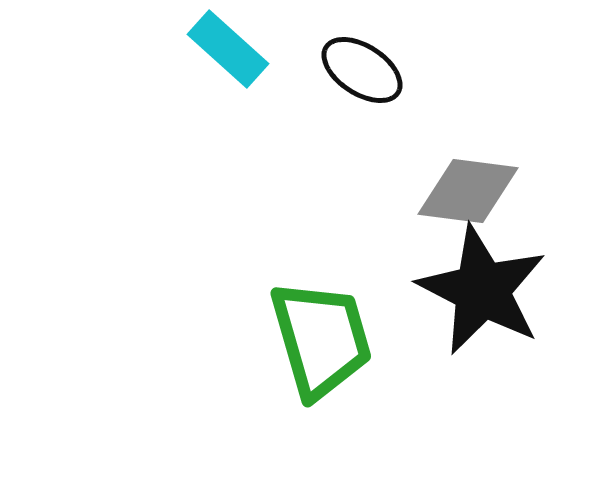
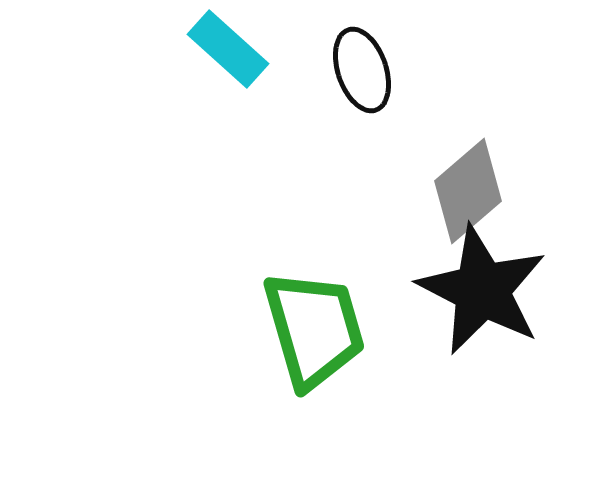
black ellipse: rotated 38 degrees clockwise
gray diamond: rotated 48 degrees counterclockwise
green trapezoid: moved 7 px left, 10 px up
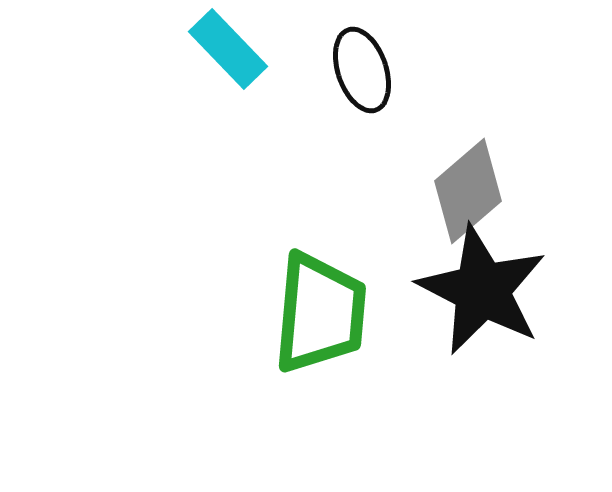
cyan rectangle: rotated 4 degrees clockwise
green trapezoid: moved 6 px right, 16 px up; rotated 21 degrees clockwise
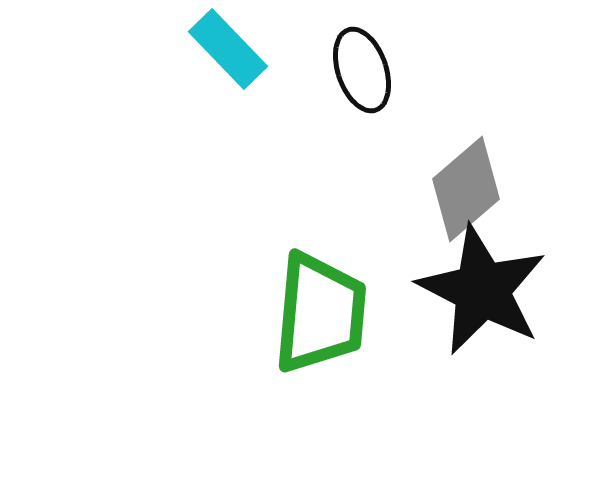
gray diamond: moved 2 px left, 2 px up
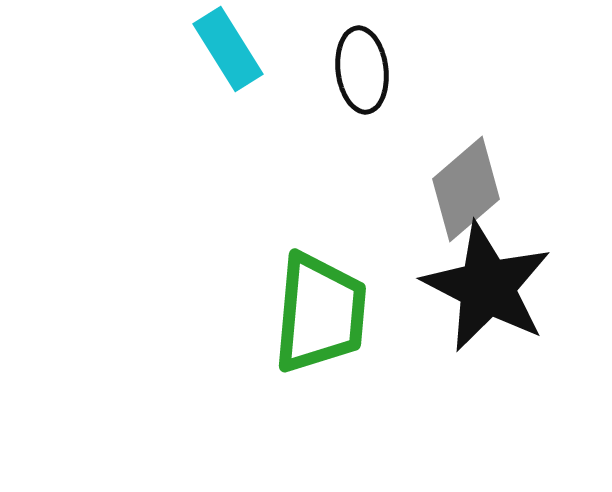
cyan rectangle: rotated 12 degrees clockwise
black ellipse: rotated 12 degrees clockwise
black star: moved 5 px right, 3 px up
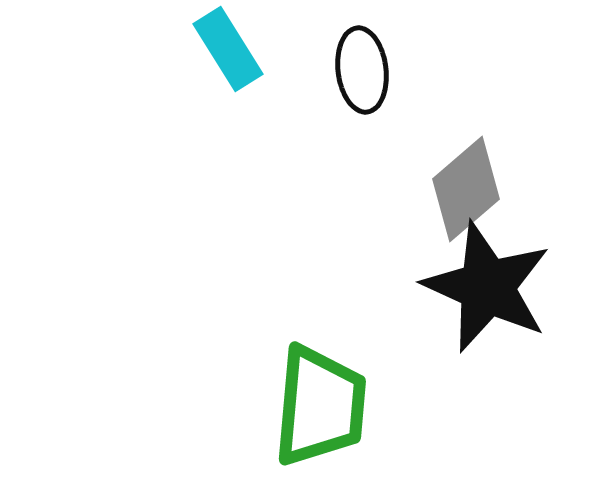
black star: rotated 3 degrees counterclockwise
green trapezoid: moved 93 px down
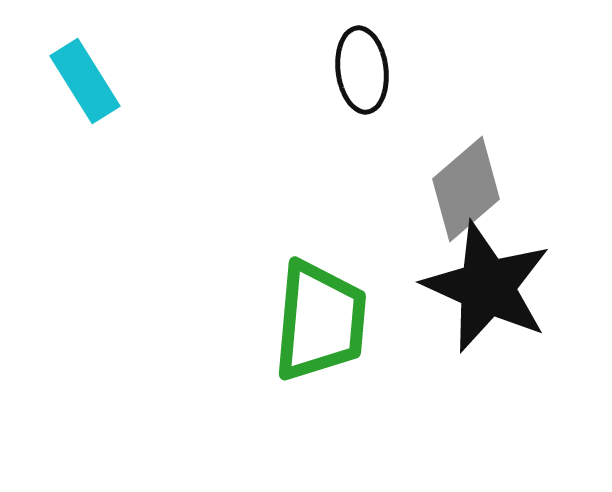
cyan rectangle: moved 143 px left, 32 px down
green trapezoid: moved 85 px up
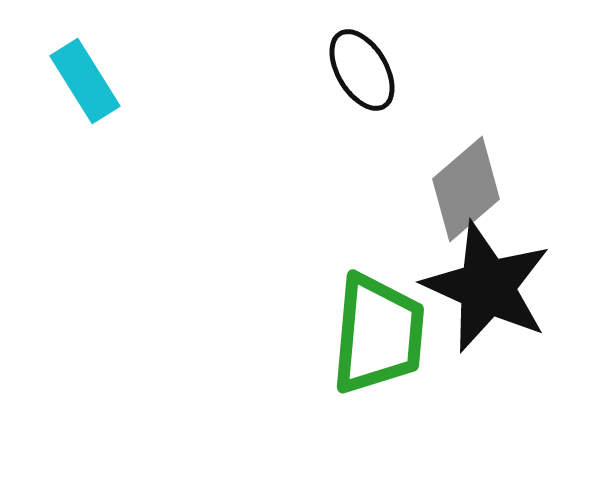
black ellipse: rotated 24 degrees counterclockwise
green trapezoid: moved 58 px right, 13 px down
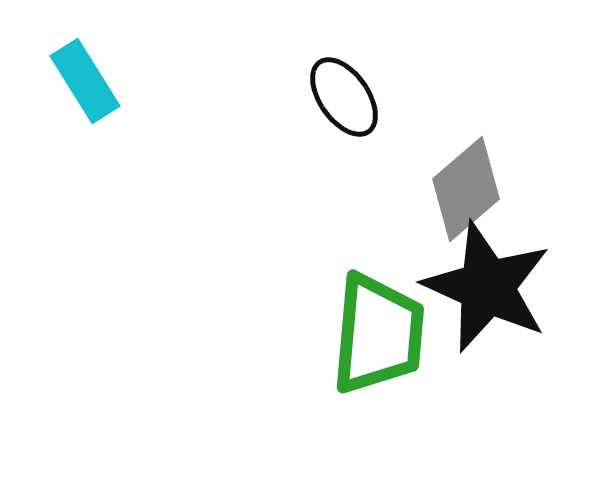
black ellipse: moved 18 px left, 27 px down; rotated 4 degrees counterclockwise
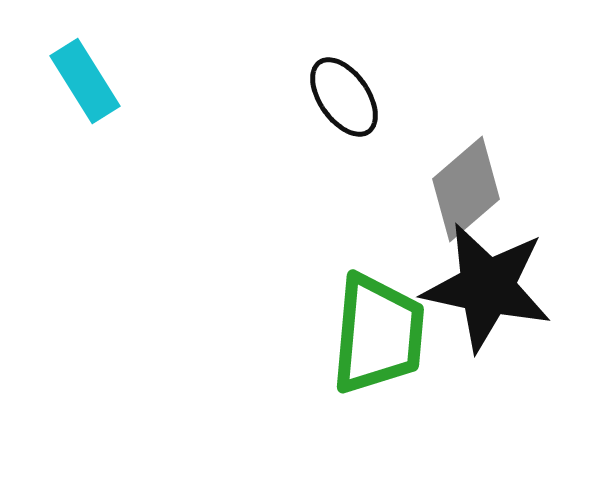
black star: rotated 12 degrees counterclockwise
